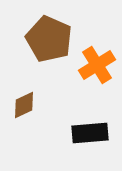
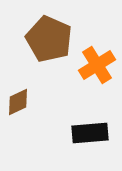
brown diamond: moved 6 px left, 3 px up
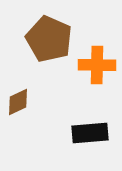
orange cross: rotated 33 degrees clockwise
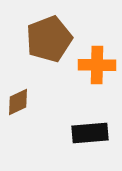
brown pentagon: rotated 27 degrees clockwise
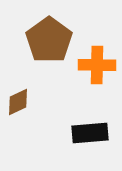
brown pentagon: moved 1 px down; rotated 15 degrees counterclockwise
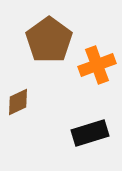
orange cross: rotated 21 degrees counterclockwise
black rectangle: rotated 12 degrees counterclockwise
